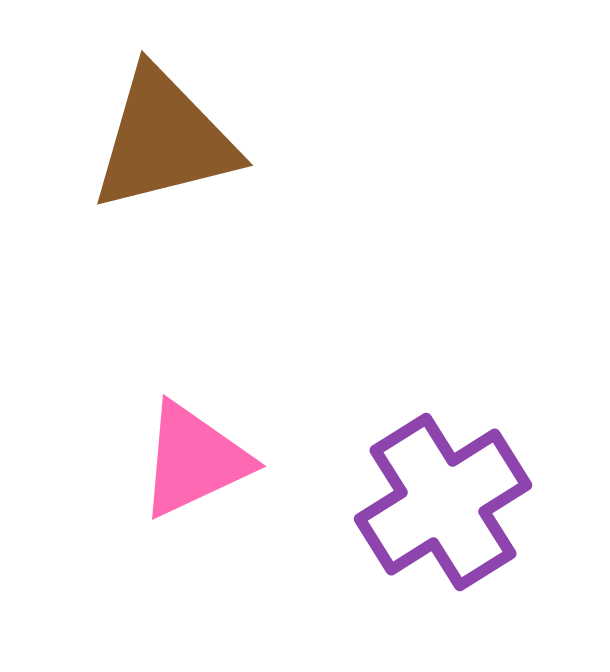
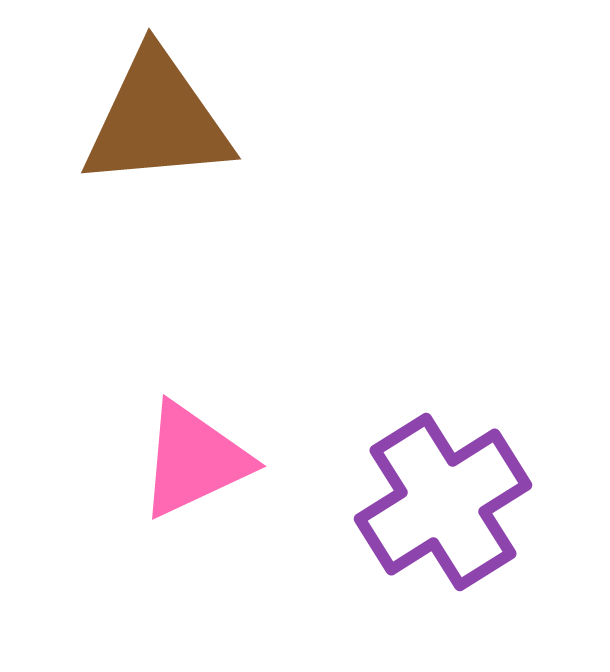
brown triangle: moved 7 px left, 20 px up; rotated 9 degrees clockwise
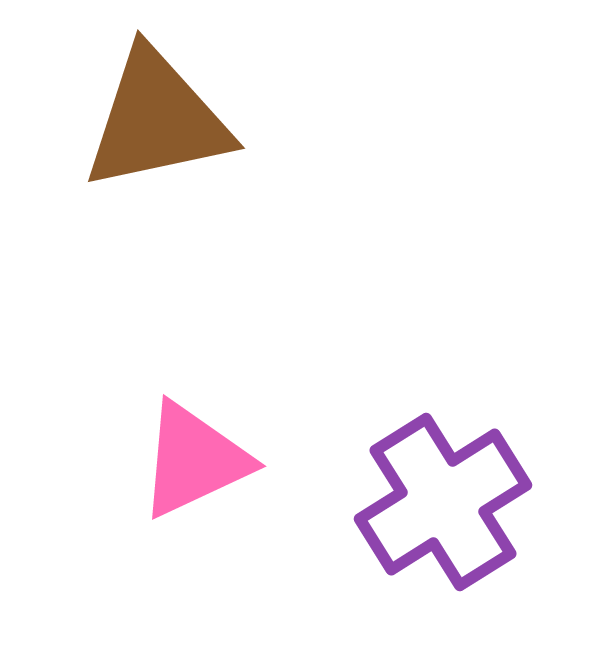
brown triangle: rotated 7 degrees counterclockwise
